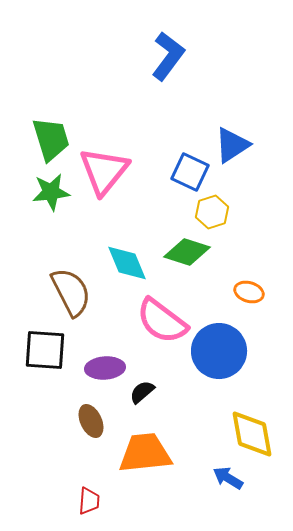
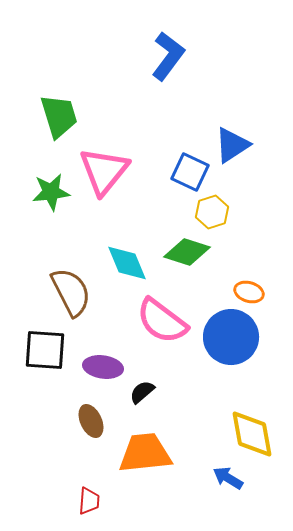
green trapezoid: moved 8 px right, 23 px up
blue circle: moved 12 px right, 14 px up
purple ellipse: moved 2 px left, 1 px up; rotated 12 degrees clockwise
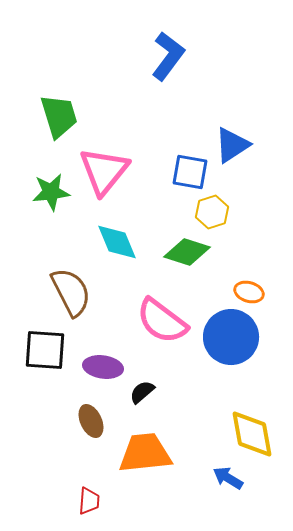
blue square: rotated 15 degrees counterclockwise
cyan diamond: moved 10 px left, 21 px up
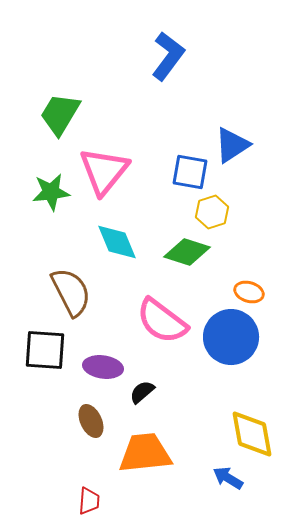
green trapezoid: moved 1 px right, 2 px up; rotated 132 degrees counterclockwise
